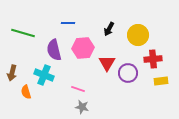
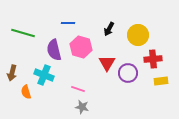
pink hexagon: moved 2 px left, 1 px up; rotated 20 degrees clockwise
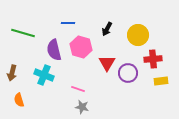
black arrow: moved 2 px left
orange semicircle: moved 7 px left, 8 px down
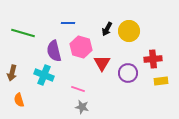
yellow circle: moved 9 px left, 4 px up
purple semicircle: moved 1 px down
red triangle: moved 5 px left
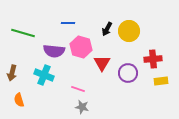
purple semicircle: rotated 70 degrees counterclockwise
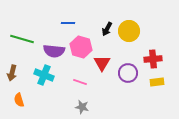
green line: moved 1 px left, 6 px down
yellow rectangle: moved 4 px left, 1 px down
pink line: moved 2 px right, 7 px up
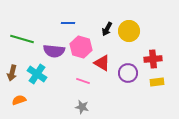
red triangle: rotated 30 degrees counterclockwise
cyan cross: moved 7 px left, 1 px up; rotated 12 degrees clockwise
pink line: moved 3 px right, 1 px up
orange semicircle: rotated 88 degrees clockwise
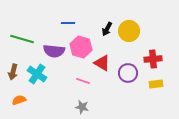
brown arrow: moved 1 px right, 1 px up
yellow rectangle: moved 1 px left, 2 px down
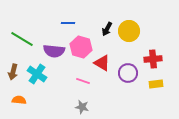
green line: rotated 15 degrees clockwise
orange semicircle: rotated 24 degrees clockwise
